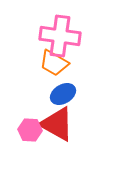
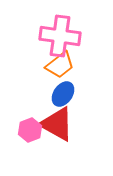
orange trapezoid: moved 6 px right, 2 px down; rotated 68 degrees counterclockwise
blue ellipse: rotated 25 degrees counterclockwise
pink hexagon: rotated 25 degrees counterclockwise
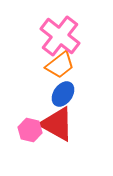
pink cross: rotated 30 degrees clockwise
pink hexagon: rotated 25 degrees counterclockwise
